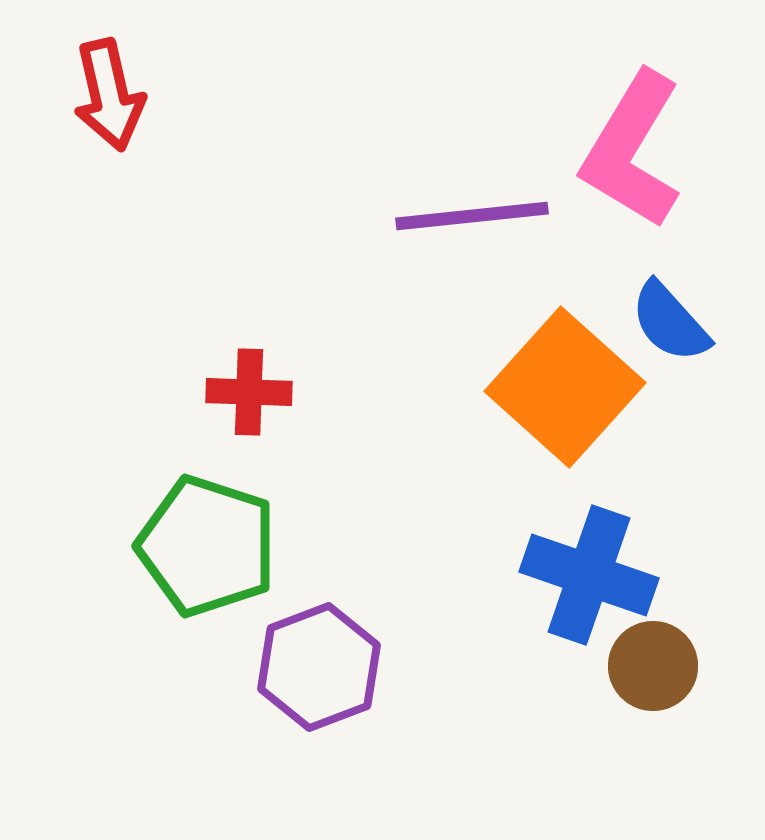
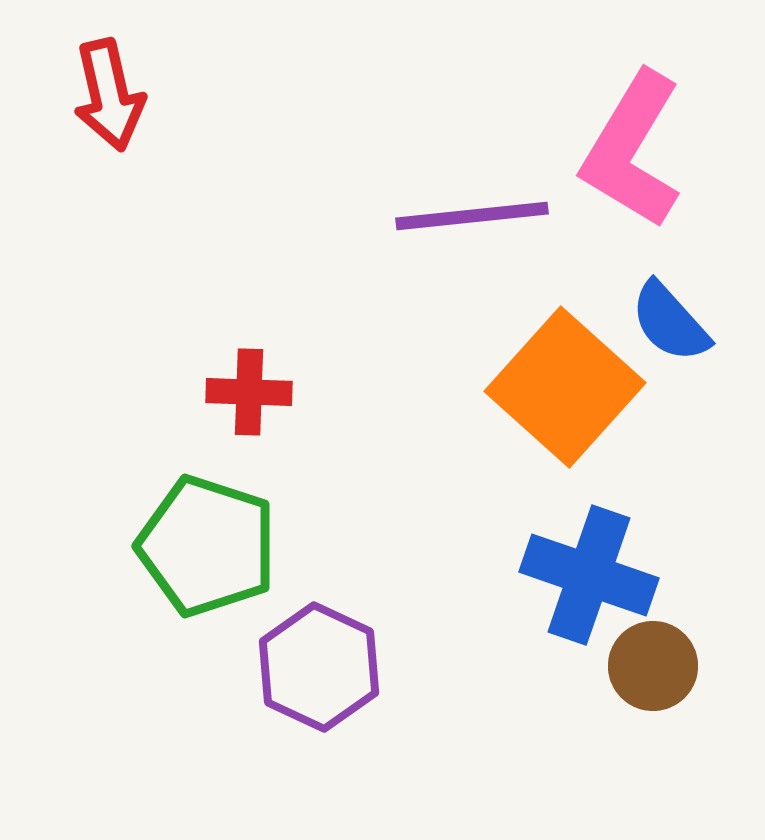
purple hexagon: rotated 14 degrees counterclockwise
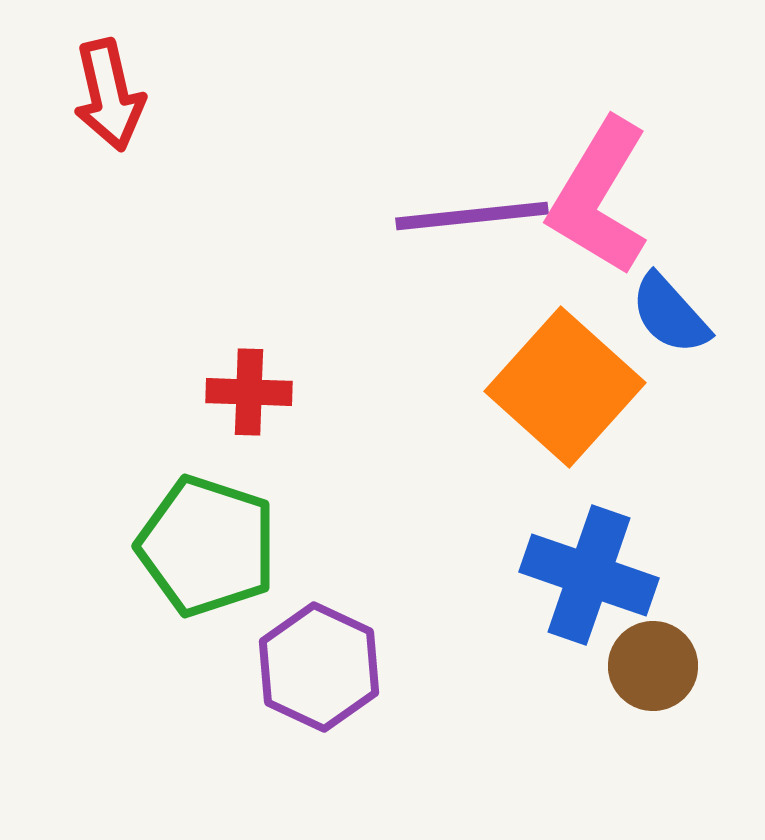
pink L-shape: moved 33 px left, 47 px down
blue semicircle: moved 8 px up
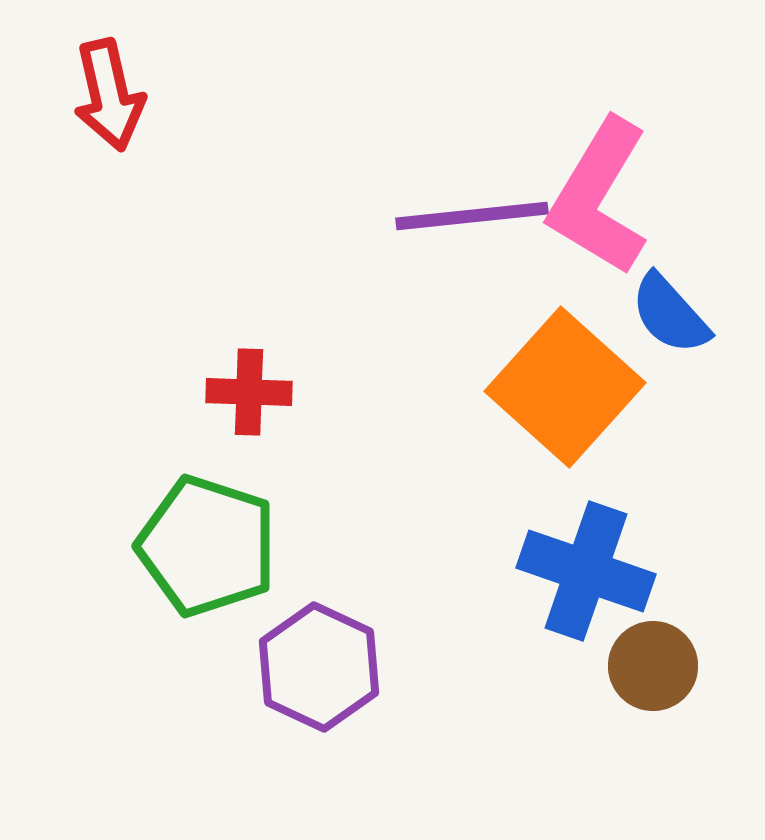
blue cross: moved 3 px left, 4 px up
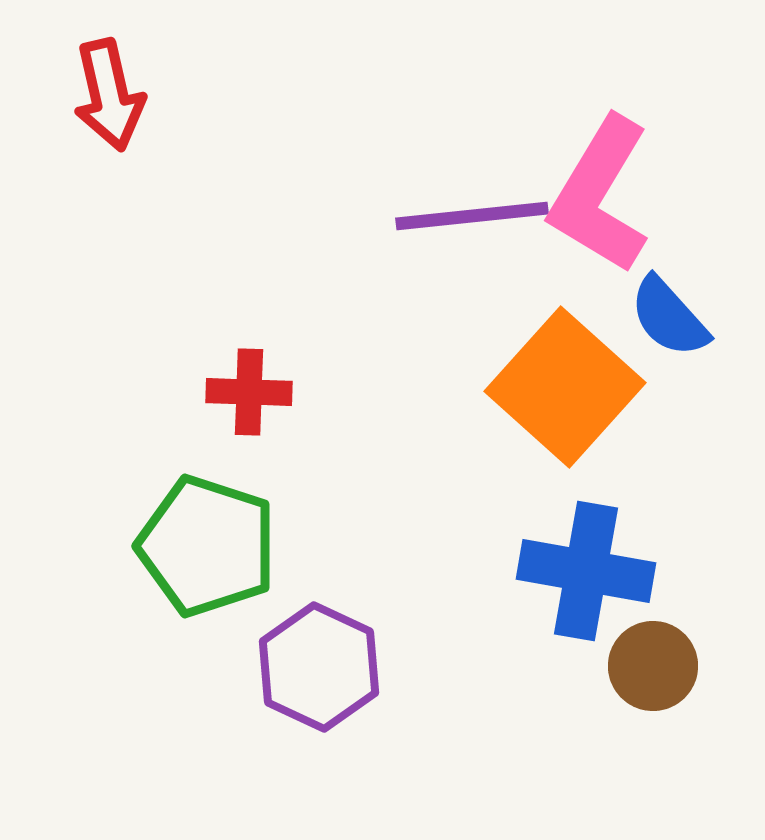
pink L-shape: moved 1 px right, 2 px up
blue semicircle: moved 1 px left, 3 px down
blue cross: rotated 9 degrees counterclockwise
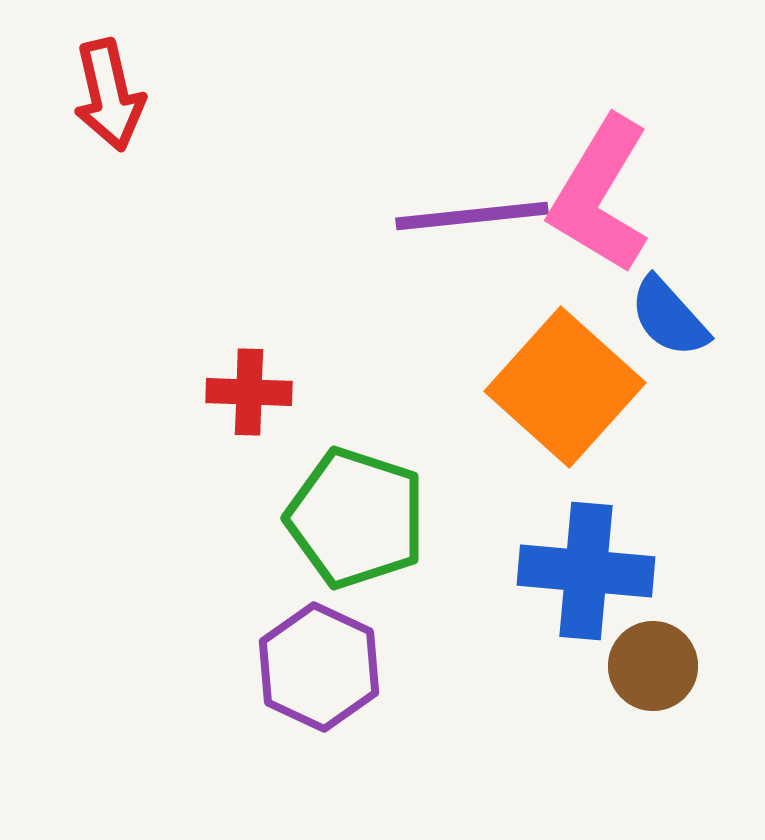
green pentagon: moved 149 px right, 28 px up
blue cross: rotated 5 degrees counterclockwise
